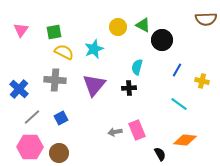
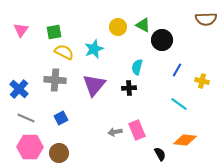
gray line: moved 6 px left, 1 px down; rotated 66 degrees clockwise
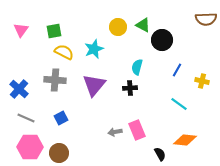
green square: moved 1 px up
black cross: moved 1 px right
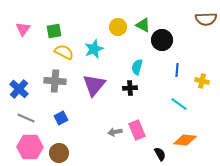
pink triangle: moved 2 px right, 1 px up
blue line: rotated 24 degrees counterclockwise
gray cross: moved 1 px down
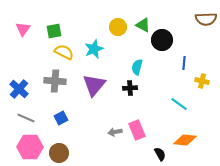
blue line: moved 7 px right, 7 px up
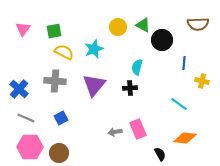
brown semicircle: moved 8 px left, 5 px down
pink rectangle: moved 1 px right, 1 px up
orange diamond: moved 2 px up
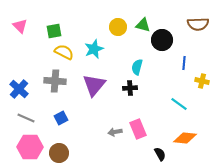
green triangle: rotated 14 degrees counterclockwise
pink triangle: moved 3 px left, 3 px up; rotated 21 degrees counterclockwise
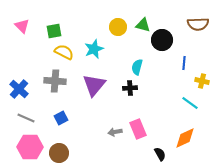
pink triangle: moved 2 px right
cyan line: moved 11 px right, 1 px up
orange diamond: rotated 30 degrees counterclockwise
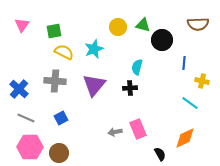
pink triangle: moved 1 px up; rotated 21 degrees clockwise
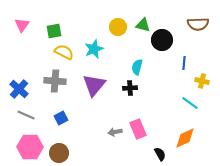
gray line: moved 3 px up
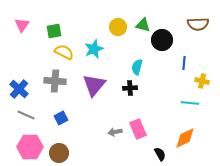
cyan line: rotated 30 degrees counterclockwise
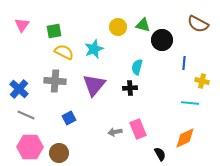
brown semicircle: rotated 30 degrees clockwise
blue square: moved 8 px right
